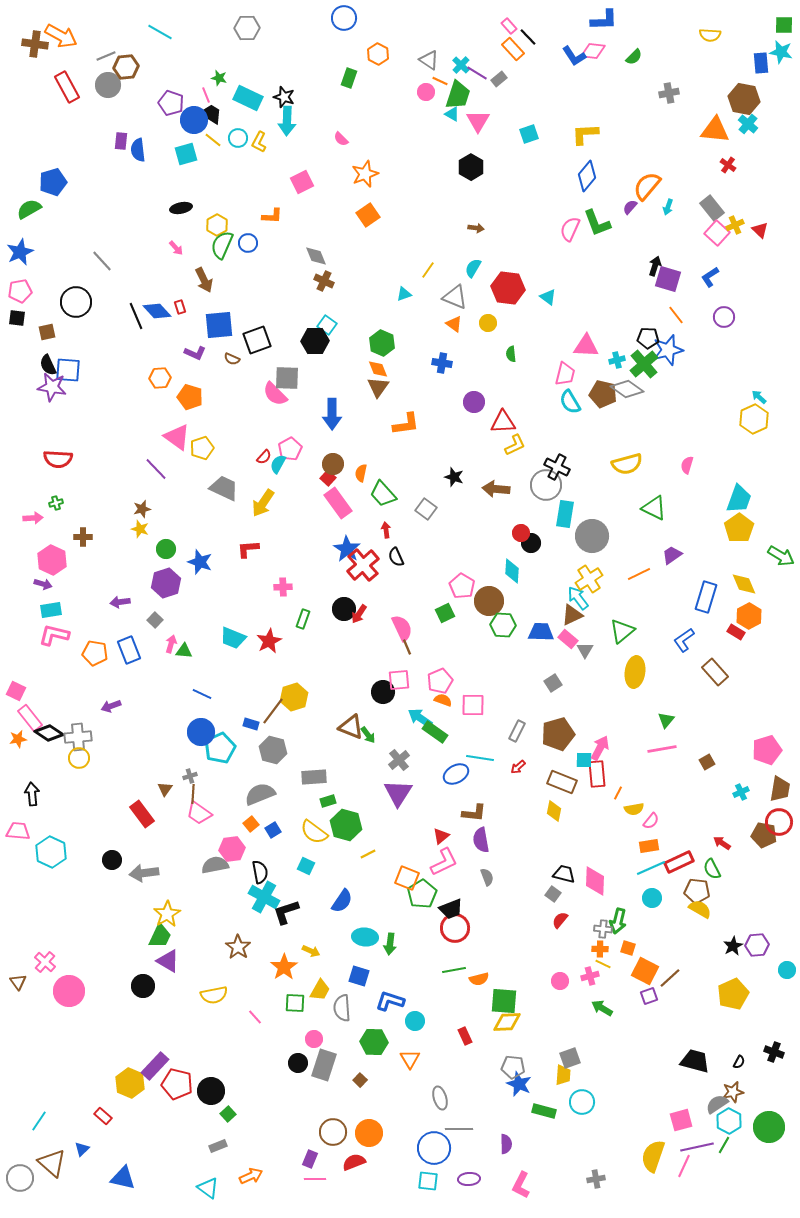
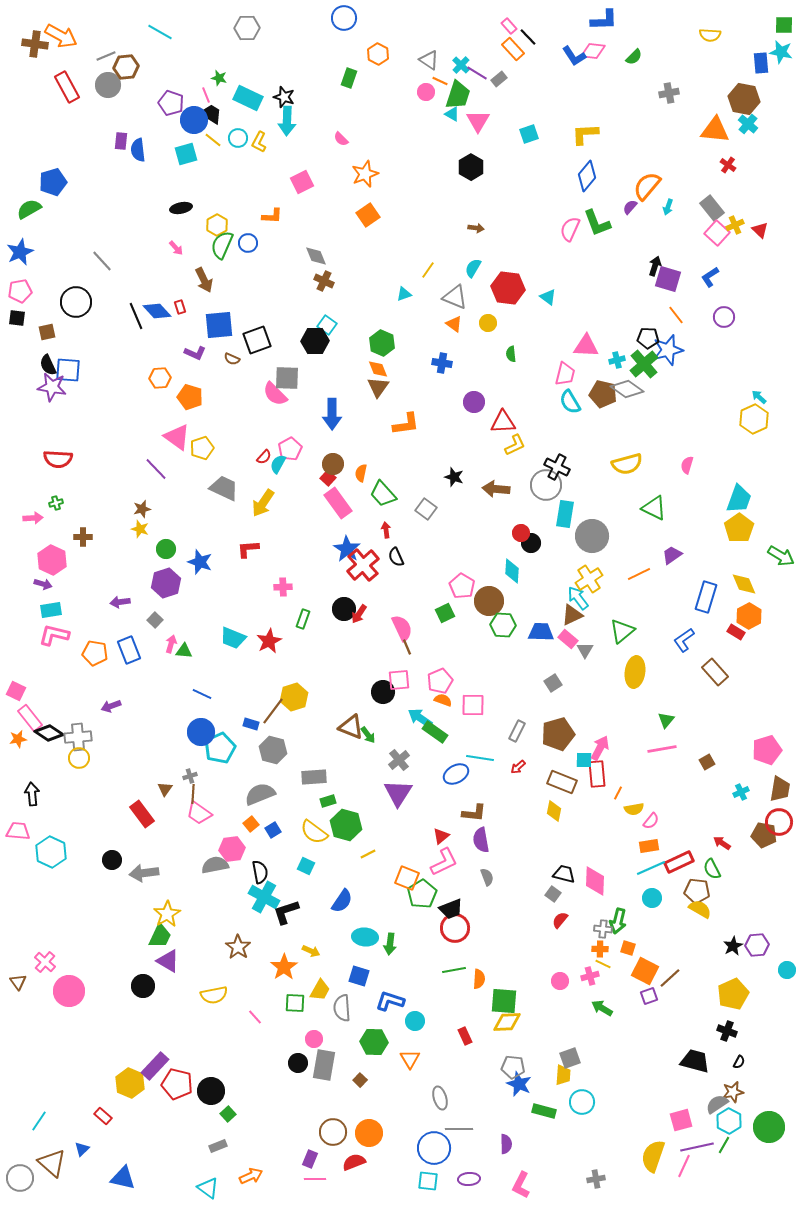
orange semicircle at (479, 979): rotated 72 degrees counterclockwise
black cross at (774, 1052): moved 47 px left, 21 px up
gray rectangle at (324, 1065): rotated 8 degrees counterclockwise
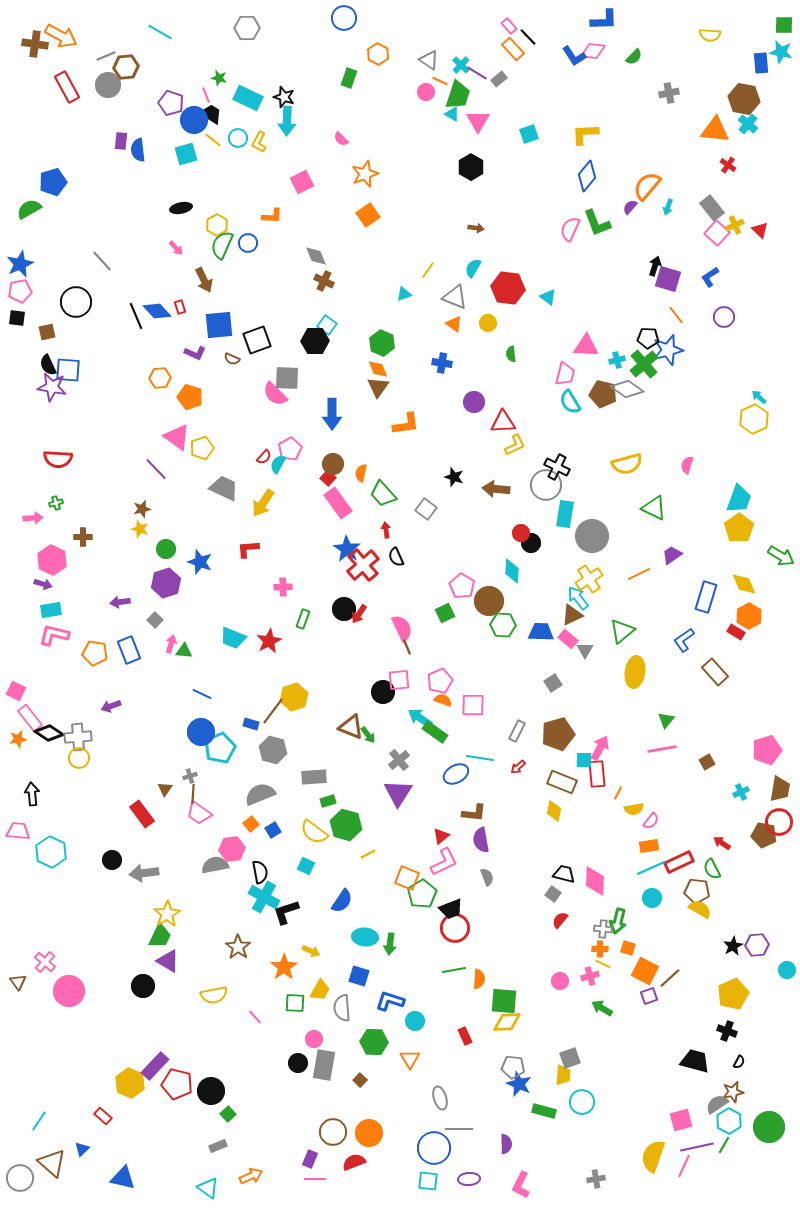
blue star at (20, 252): moved 12 px down
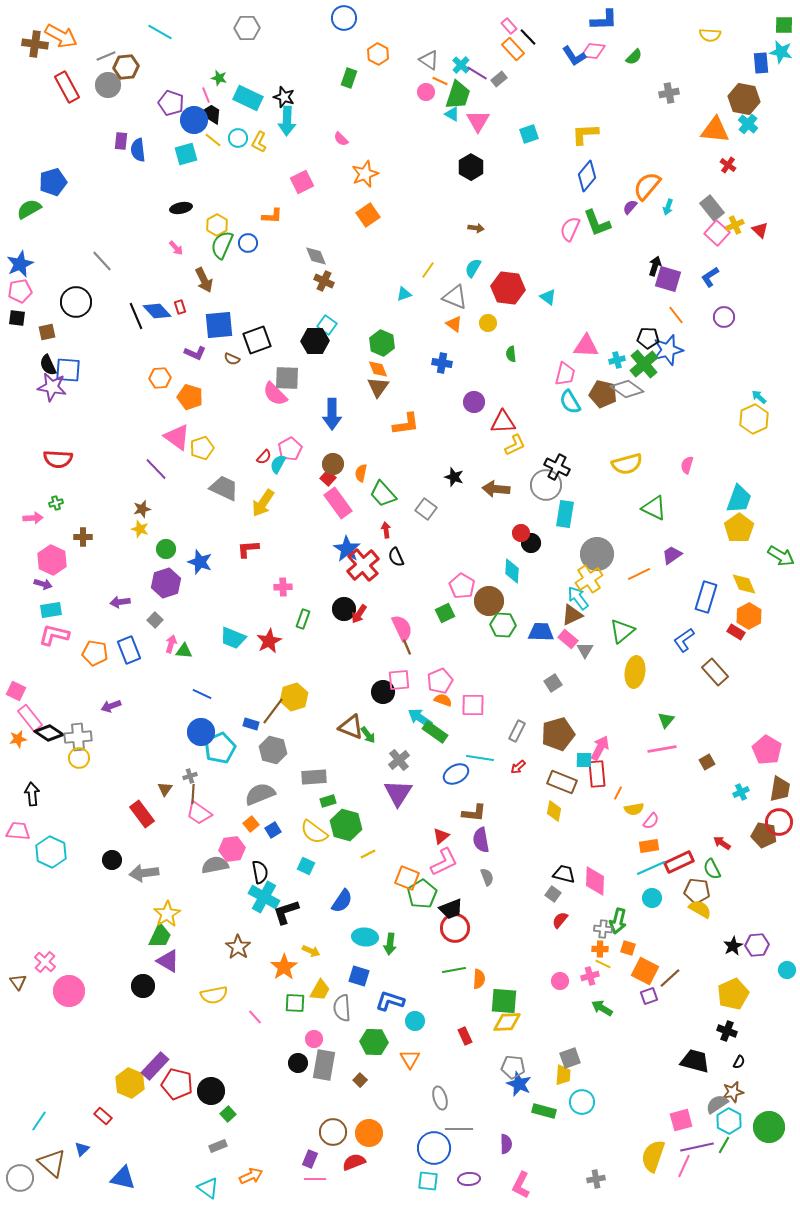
gray circle at (592, 536): moved 5 px right, 18 px down
pink pentagon at (767, 750): rotated 24 degrees counterclockwise
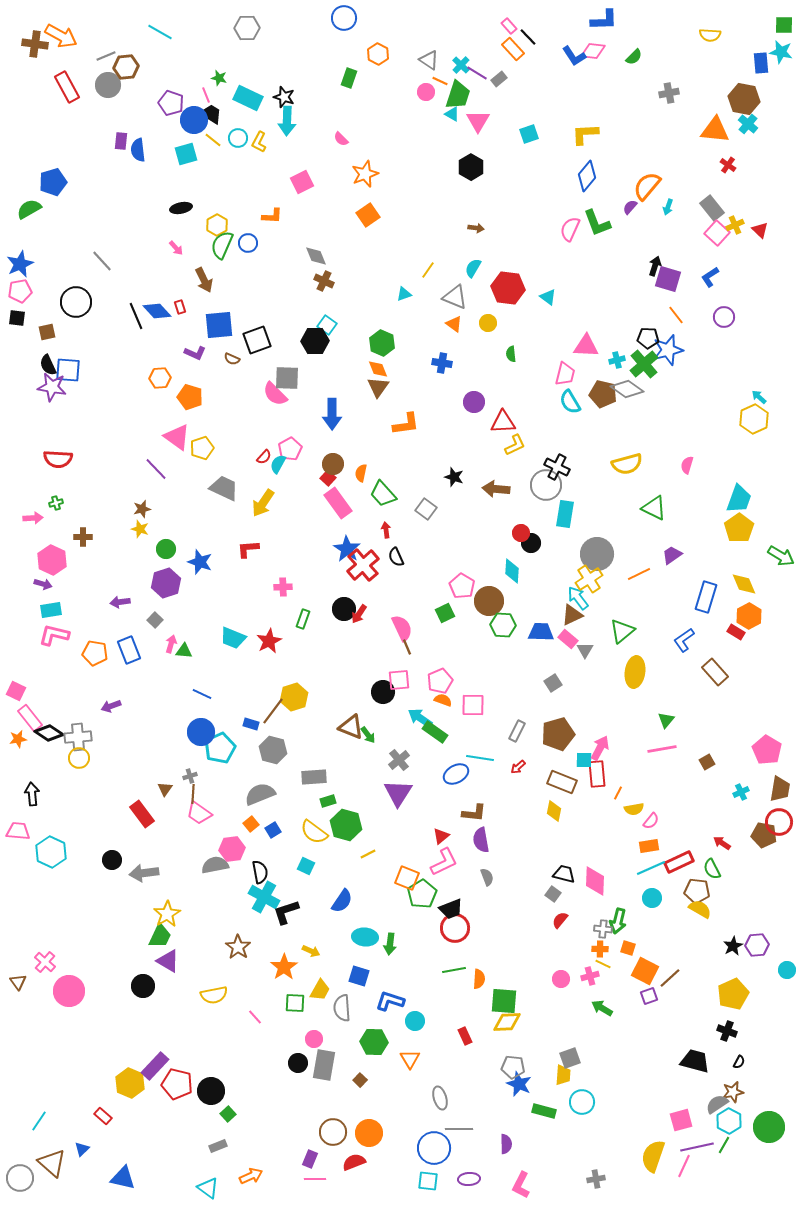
pink circle at (560, 981): moved 1 px right, 2 px up
